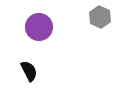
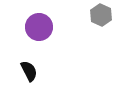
gray hexagon: moved 1 px right, 2 px up
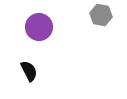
gray hexagon: rotated 15 degrees counterclockwise
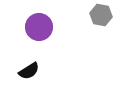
black semicircle: rotated 85 degrees clockwise
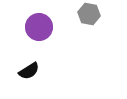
gray hexagon: moved 12 px left, 1 px up
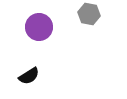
black semicircle: moved 5 px down
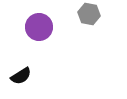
black semicircle: moved 8 px left
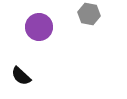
black semicircle: rotated 75 degrees clockwise
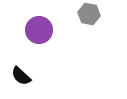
purple circle: moved 3 px down
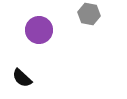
black semicircle: moved 1 px right, 2 px down
